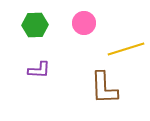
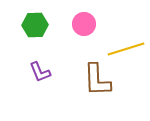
pink circle: moved 1 px down
purple L-shape: moved 1 px right, 2 px down; rotated 65 degrees clockwise
brown L-shape: moved 7 px left, 8 px up
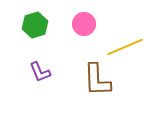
green hexagon: rotated 15 degrees counterclockwise
yellow line: moved 1 px left, 2 px up; rotated 6 degrees counterclockwise
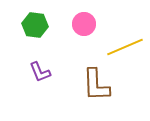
green hexagon: rotated 25 degrees clockwise
brown L-shape: moved 1 px left, 5 px down
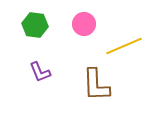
yellow line: moved 1 px left, 1 px up
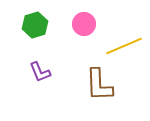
green hexagon: rotated 25 degrees counterclockwise
brown L-shape: moved 3 px right
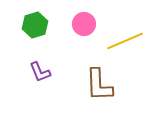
yellow line: moved 1 px right, 5 px up
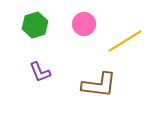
yellow line: rotated 9 degrees counterclockwise
brown L-shape: rotated 81 degrees counterclockwise
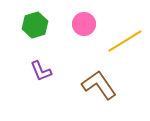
purple L-shape: moved 1 px right, 1 px up
brown L-shape: rotated 132 degrees counterclockwise
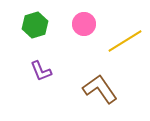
brown L-shape: moved 1 px right, 4 px down
